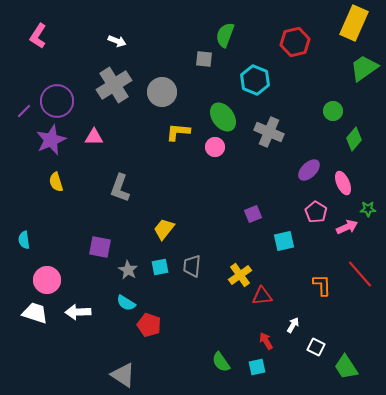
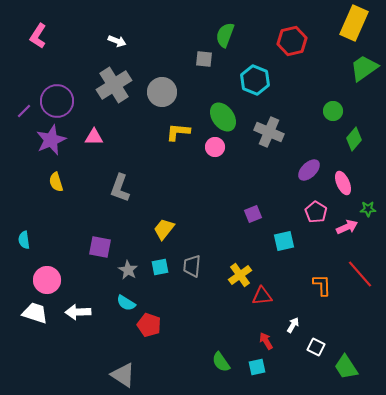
red hexagon at (295, 42): moved 3 px left, 1 px up
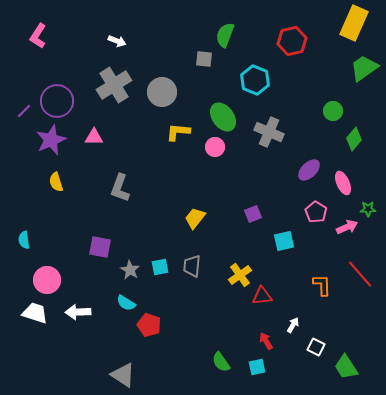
yellow trapezoid at (164, 229): moved 31 px right, 11 px up
gray star at (128, 270): moved 2 px right
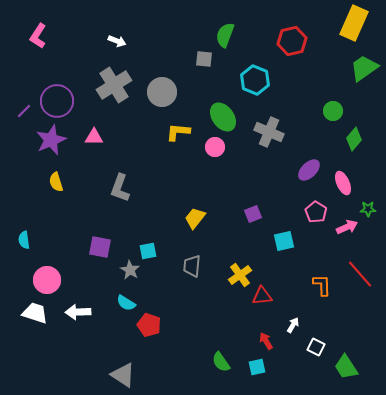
cyan square at (160, 267): moved 12 px left, 16 px up
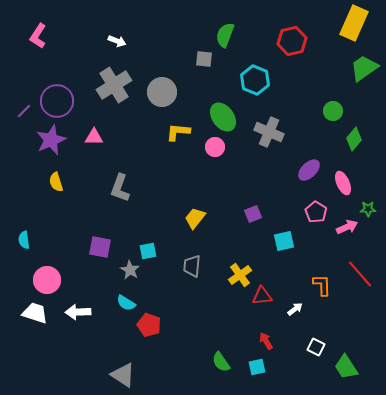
white arrow at (293, 325): moved 2 px right, 16 px up; rotated 21 degrees clockwise
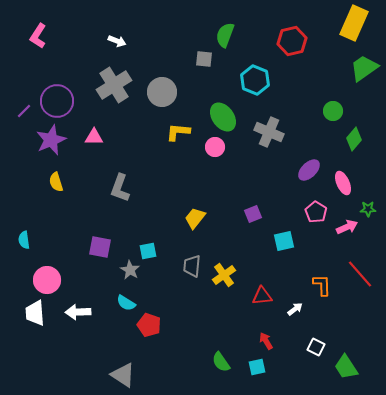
yellow cross at (240, 275): moved 16 px left
white trapezoid at (35, 313): rotated 112 degrees counterclockwise
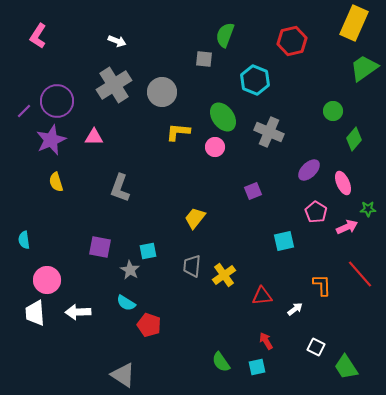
purple square at (253, 214): moved 23 px up
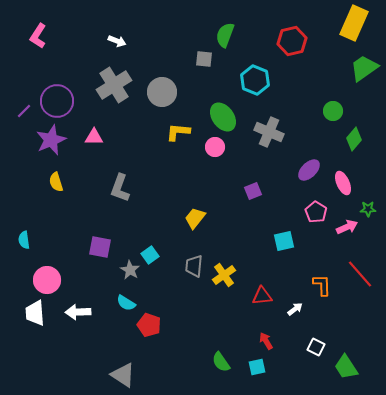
cyan square at (148, 251): moved 2 px right, 4 px down; rotated 24 degrees counterclockwise
gray trapezoid at (192, 266): moved 2 px right
